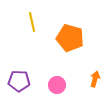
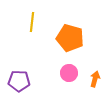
yellow line: rotated 18 degrees clockwise
pink circle: moved 12 px right, 12 px up
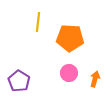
yellow line: moved 6 px right
orange pentagon: rotated 12 degrees counterclockwise
purple pentagon: rotated 30 degrees clockwise
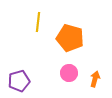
orange pentagon: rotated 12 degrees clockwise
purple pentagon: rotated 25 degrees clockwise
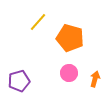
yellow line: rotated 36 degrees clockwise
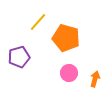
orange pentagon: moved 4 px left
purple pentagon: moved 24 px up
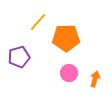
orange pentagon: rotated 16 degrees counterclockwise
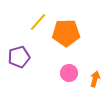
orange pentagon: moved 5 px up
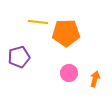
yellow line: rotated 54 degrees clockwise
